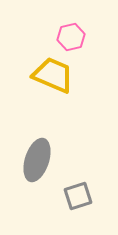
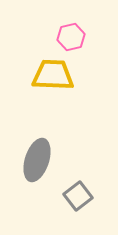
yellow trapezoid: rotated 21 degrees counterclockwise
gray square: rotated 20 degrees counterclockwise
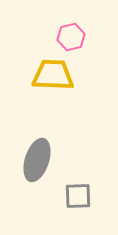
gray square: rotated 36 degrees clockwise
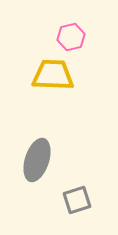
gray square: moved 1 px left, 4 px down; rotated 16 degrees counterclockwise
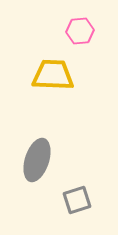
pink hexagon: moved 9 px right, 6 px up; rotated 8 degrees clockwise
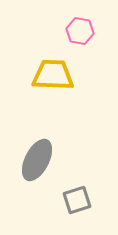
pink hexagon: rotated 16 degrees clockwise
gray ellipse: rotated 9 degrees clockwise
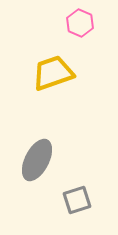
pink hexagon: moved 8 px up; rotated 12 degrees clockwise
yellow trapezoid: moved 2 px up; rotated 21 degrees counterclockwise
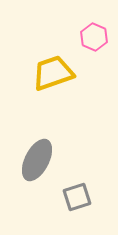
pink hexagon: moved 14 px right, 14 px down
gray square: moved 3 px up
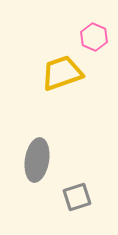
yellow trapezoid: moved 9 px right
gray ellipse: rotated 18 degrees counterclockwise
